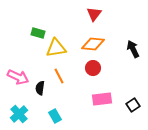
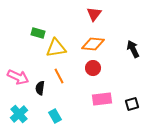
black square: moved 1 px left, 1 px up; rotated 16 degrees clockwise
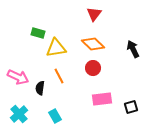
orange diamond: rotated 40 degrees clockwise
black square: moved 1 px left, 3 px down
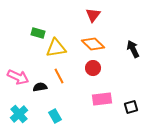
red triangle: moved 1 px left, 1 px down
black semicircle: moved 1 px up; rotated 72 degrees clockwise
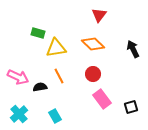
red triangle: moved 6 px right
red circle: moved 6 px down
pink rectangle: rotated 60 degrees clockwise
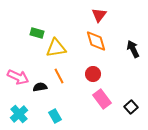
green rectangle: moved 1 px left
orange diamond: moved 3 px right, 3 px up; rotated 30 degrees clockwise
black square: rotated 24 degrees counterclockwise
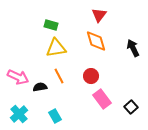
green rectangle: moved 14 px right, 8 px up
black arrow: moved 1 px up
red circle: moved 2 px left, 2 px down
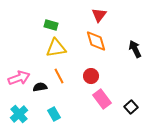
black arrow: moved 2 px right, 1 px down
pink arrow: moved 1 px right, 1 px down; rotated 45 degrees counterclockwise
cyan rectangle: moved 1 px left, 2 px up
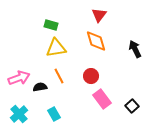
black square: moved 1 px right, 1 px up
